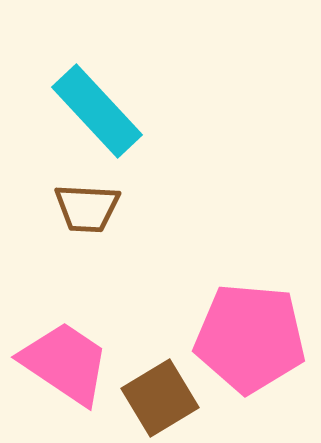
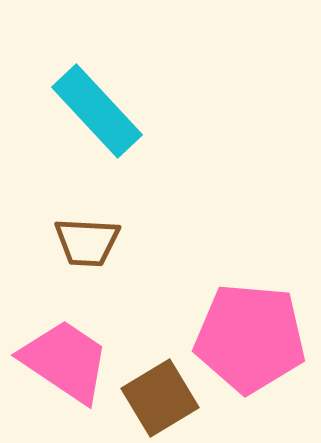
brown trapezoid: moved 34 px down
pink trapezoid: moved 2 px up
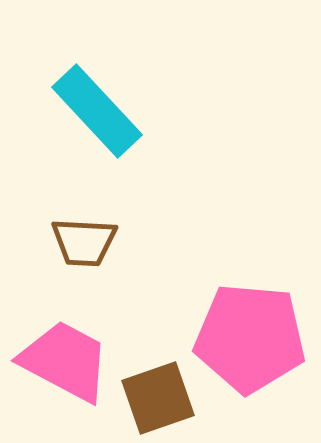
brown trapezoid: moved 3 px left
pink trapezoid: rotated 6 degrees counterclockwise
brown square: moved 2 px left; rotated 12 degrees clockwise
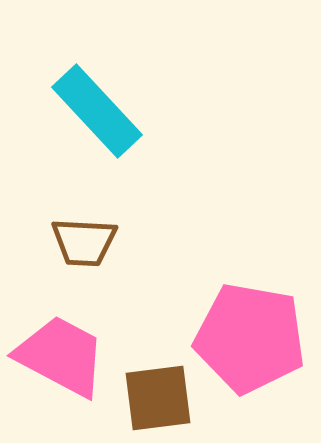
pink pentagon: rotated 5 degrees clockwise
pink trapezoid: moved 4 px left, 5 px up
brown square: rotated 12 degrees clockwise
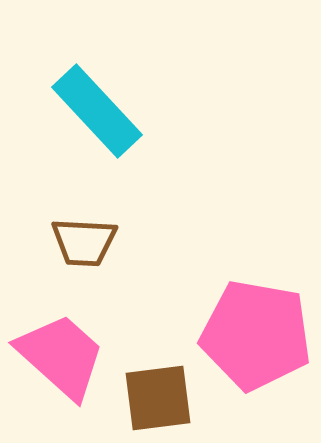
pink pentagon: moved 6 px right, 3 px up
pink trapezoid: rotated 14 degrees clockwise
